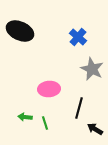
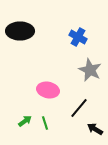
black ellipse: rotated 24 degrees counterclockwise
blue cross: rotated 12 degrees counterclockwise
gray star: moved 2 px left, 1 px down
pink ellipse: moved 1 px left, 1 px down; rotated 15 degrees clockwise
black line: rotated 25 degrees clockwise
green arrow: moved 4 px down; rotated 136 degrees clockwise
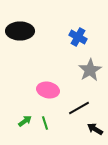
gray star: rotated 15 degrees clockwise
black line: rotated 20 degrees clockwise
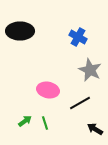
gray star: rotated 15 degrees counterclockwise
black line: moved 1 px right, 5 px up
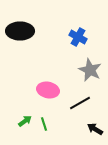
green line: moved 1 px left, 1 px down
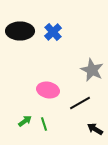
blue cross: moved 25 px left, 5 px up; rotated 18 degrees clockwise
gray star: moved 2 px right
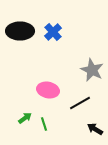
green arrow: moved 3 px up
